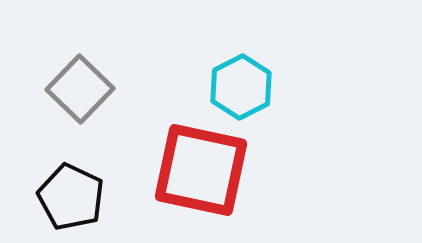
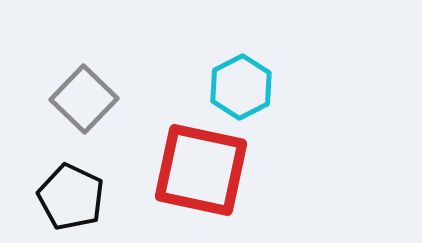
gray square: moved 4 px right, 10 px down
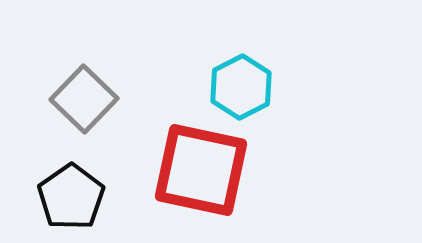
black pentagon: rotated 12 degrees clockwise
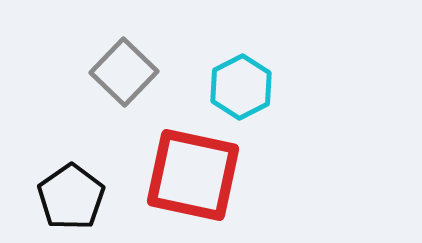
gray square: moved 40 px right, 27 px up
red square: moved 8 px left, 5 px down
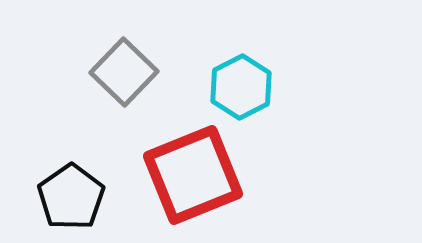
red square: rotated 34 degrees counterclockwise
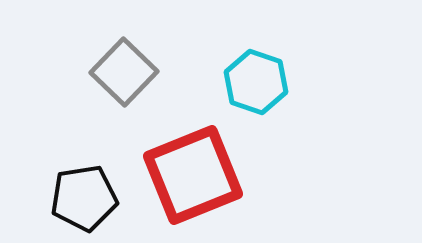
cyan hexagon: moved 15 px right, 5 px up; rotated 14 degrees counterclockwise
black pentagon: moved 13 px right, 1 px down; rotated 26 degrees clockwise
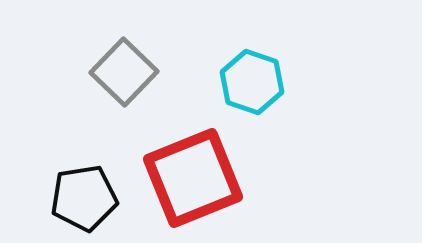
cyan hexagon: moved 4 px left
red square: moved 3 px down
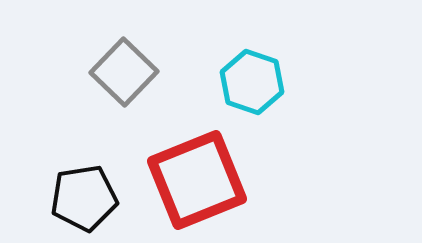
red square: moved 4 px right, 2 px down
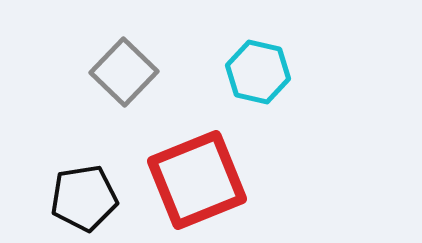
cyan hexagon: moved 6 px right, 10 px up; rotated 6 degrees counterclockwise
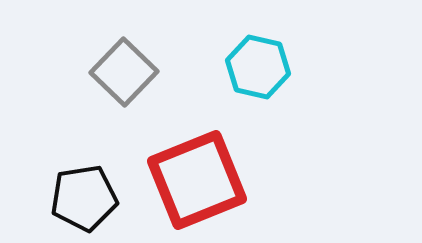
cyan hexagon: moved 5 px up
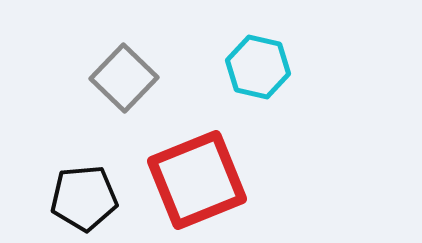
gray square: moved 6 px down
black pentagon: rotated 4 degrees clockwise
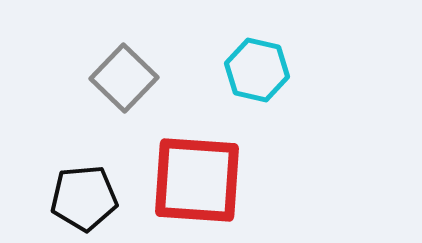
cyan hexagon: moved 1 px left, 3 px down
red square: rotated 26 degrees clockwise
